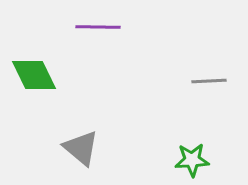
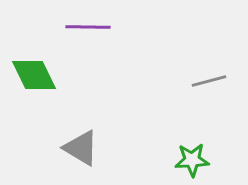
purple line: moved 10 px left
gray line: rotated 12 degrees counterclockwise
gray triangle: rotated 9 degrees counterclockwise
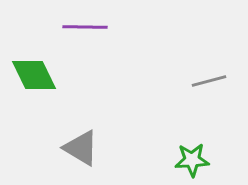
purple line: moved 3 px left
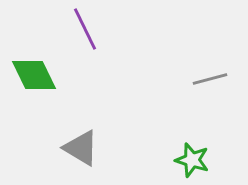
purple line: moved 2 px down; rotated 63 degrees clockwise
gray line: moved 1 px right, 2 px up
green star: rotated 20 degrees clockwise
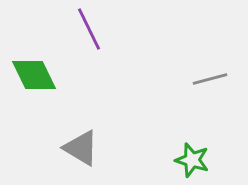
purple line: moved 4 px right
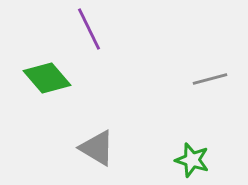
green diamond: moved 13 px right, 3 px down; rotated 15 degrees counterclockwise
gray triangle: moved 16 px right
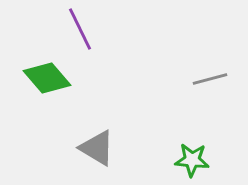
purple line: moved 9 px left
green star: rotated 12 degrees counterclockwise
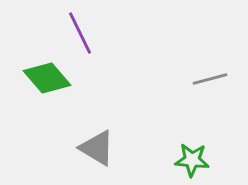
purple line: moved 4 px down
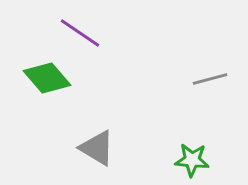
purple line: rotated 30 degrees counterclockwise
